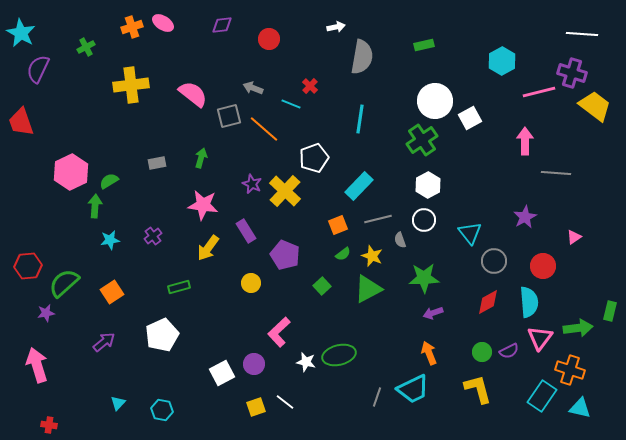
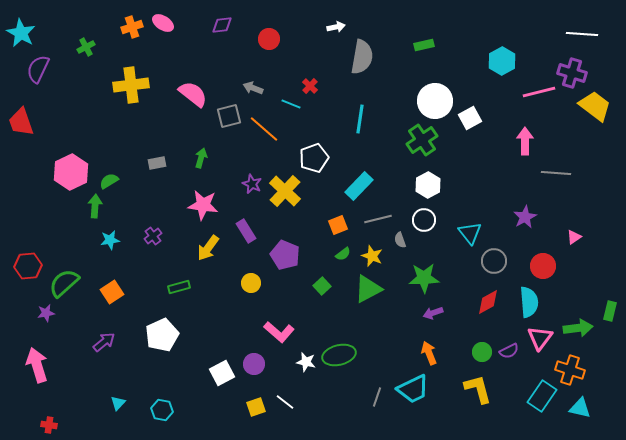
pink L-shape at (279, 332): rotated 96 degrees counterclockwise
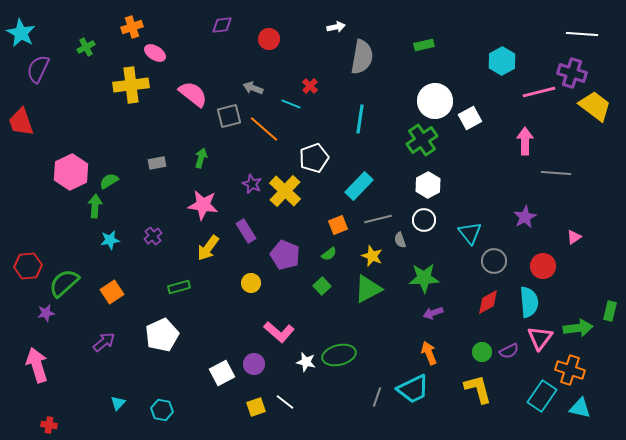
pink ellipse at (163, 23): moved 8 px left, 30 px down
green semicircle at (343, 254): moved 14 px left
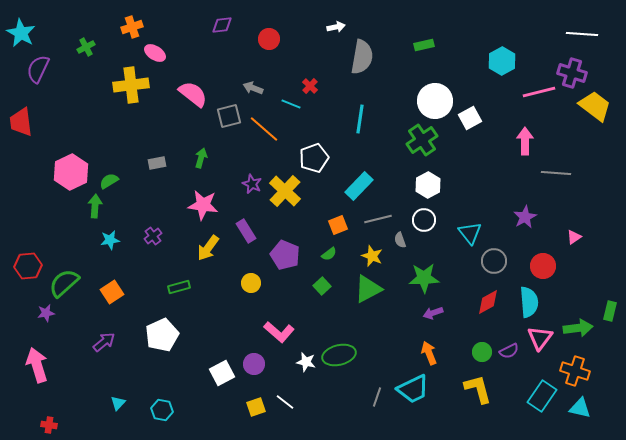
red trapezoid at (21, 122): rotated 12 degrees clockwise
orange cross at (570, 370): moved 5 px right, 1 px down
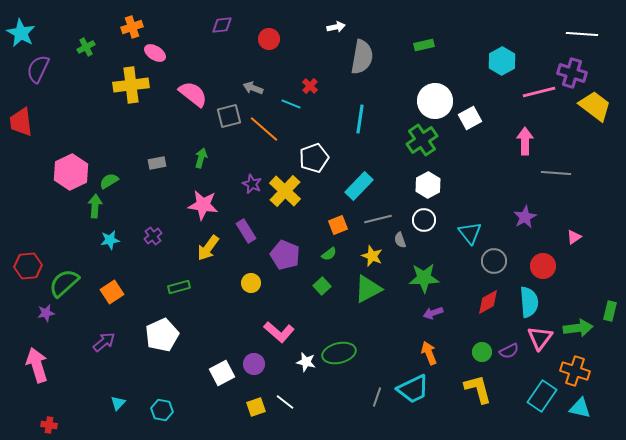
green ellipse at (339, 355): moved 2 px up
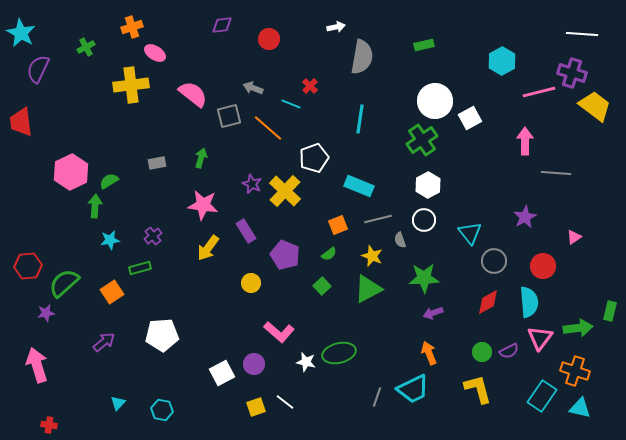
orange line at (264, 129): moved 4 px right, 1 px up
cyan rectangle at (359, 186): rotated 68 degrees clockwise
green rectangle at (179, 287): moved 39 px left, 19 px up
white pentagon at (162, 335): rotated 20 degrees clockwise
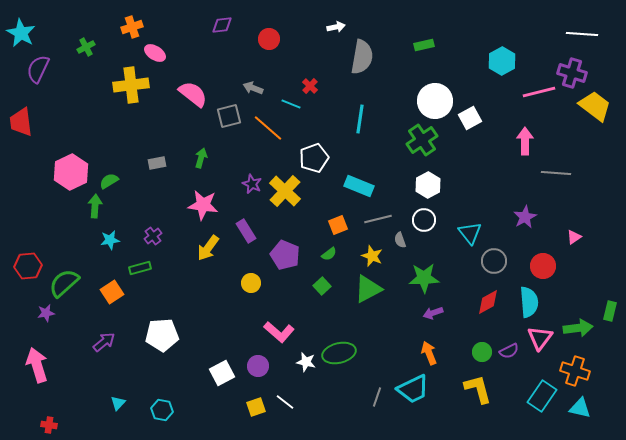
purple circle at (254, 364): moved 4 px right, 2 px down
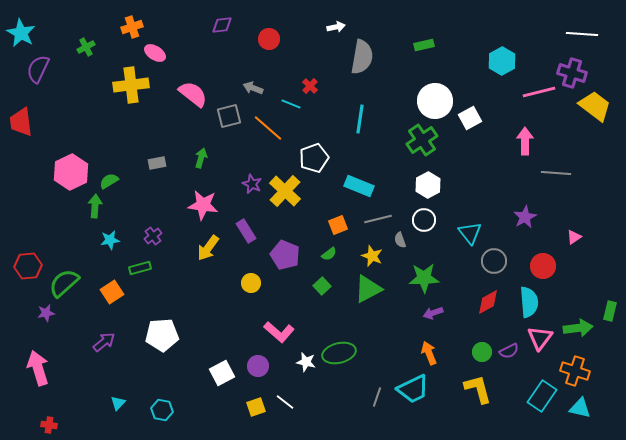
pink arrow at (37, 365): moved 1 px right, 3 px down
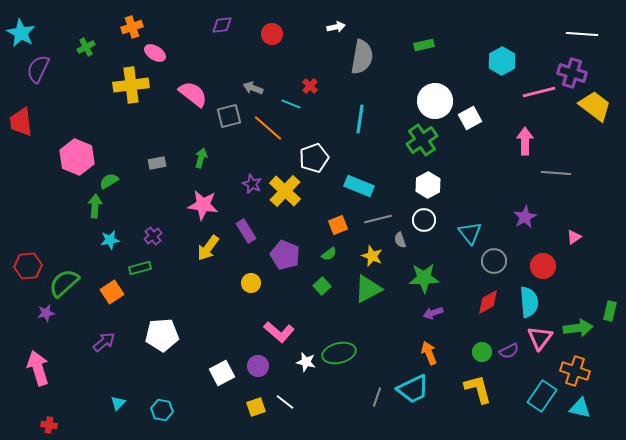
red circle at (269, 39): moved 3 px right, 5 px up
pink hexagon at (71, 172): moved 6 px right, 15 px up; rotated 12 degrees counterclockwise
